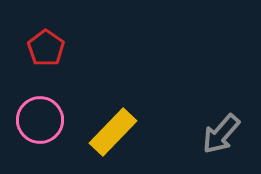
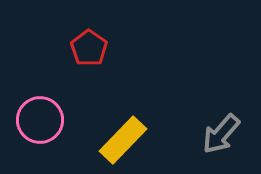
red pentagon: moved 43 px right
yellow rectangle: moved 10 px right, 8 px down
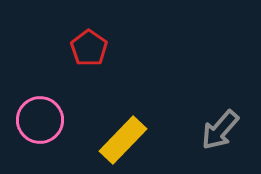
gray arrow: moved 1 px left, 4 px up
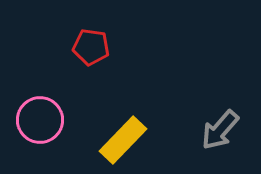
red pentagon: moved 2 px right, 1 px up; rotated 27 degrees counterclockwise
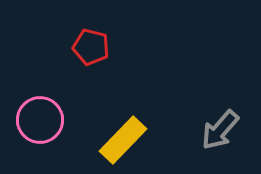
red pentagon: rotated 6 degrees clockwise
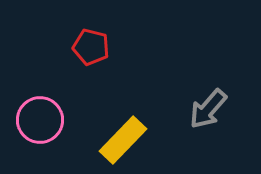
gray arrow: moved 12 px left, 21 px up
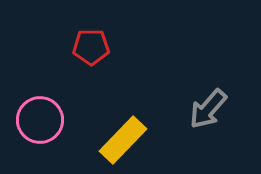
red pentagon: rotated 15 degrees counterclockwise
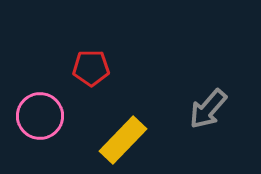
red pentagon: moved 21 px down
pink circle: moved 4 px up
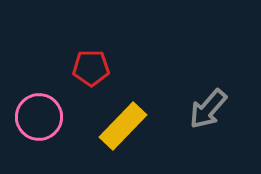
pink circle: moved 1 px left, 1 px down
yellow rectangle: moved 14 px up
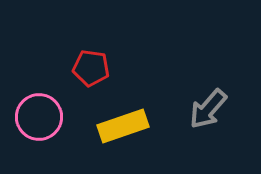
red pentagon: rotated 9 degrees clockwise
yellow rectangle: rotated 27 degrees clockwise
